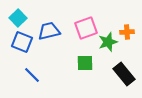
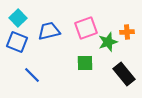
blue square: moved 5 px left
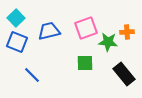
cyan square: moved 2 px left
green star: rotated 24 degrees clockwise
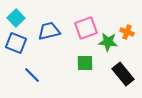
orange cross: rotated 24 degrees clockwise
blue square: moved 1 px left, 1 px down
black rectangle: moved 1 px left
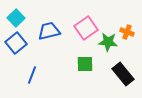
pink square: rotated 15 degrees counterclockwise
blue square: rotated 30 degrees clockwise
green square: moved 1 px down
blue line: rotated 66 degrees clockwise
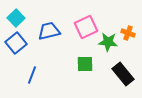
pink square: moved 1 px up; rotated 10 degrees clockwise
orange cross: moved 1 px right, 1 px down
